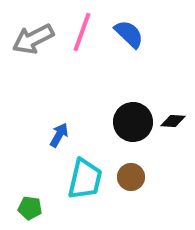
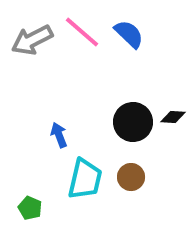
pink line: rotated 69 degrees counterclockwise
gray arrow: moved 1 px left, 1 px down
black diamond: moved 4 px up
blue arrow: rotated 50 degrees counterclockwise
green pentagon: rotated 15 degrees clockwise
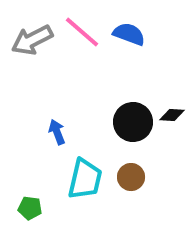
blue semicircle: rotated 24 degrees counterclockwise
black diamond: moved 1 px left, 2 px up
blue arrow: moved 2 px left, 3 px up
green pentagon: rotated 15 degrees counterclockwise
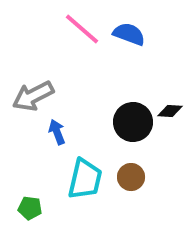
pink line: moved 3 px up
gray arrow: moved 1 px right, 56 px down
black diamond: moved 2 px left, 4 px up
